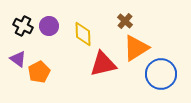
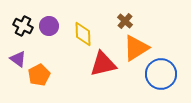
orange pentagon: moved 3 px down
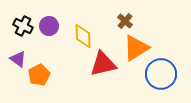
yellow diamond: moved 2 px down
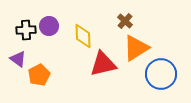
black cross: moved 3 px right, 4 px down; rotated 30 degrees counterclockwise
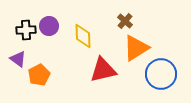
red triangle: moved 6 px down
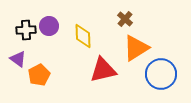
brown cross: moved 2 px up
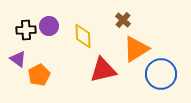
brown cross: moved 2 px left, 1 px down
orange triangle: moved 1 px down
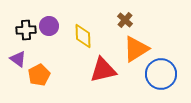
brown cross: moved 2 px right
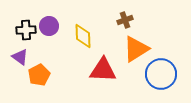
brown cross: rotated 28 degrees clockwise
purple triangle: moved 2 px right, 2 px up
red triangle: rotated 16 degrees clockwise
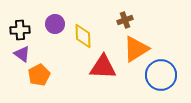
purple circle: moved 6 px right, 2 px up
black cross: moved 6 px left
purple triangle: moved 2 px right, 3 px up
red triangle: moved 3 px up
blue circle: moved 1 px down
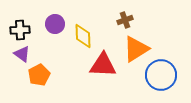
red triangle: moved 2 px up
